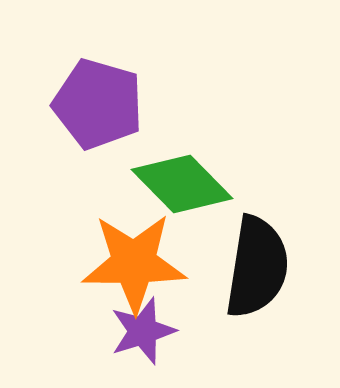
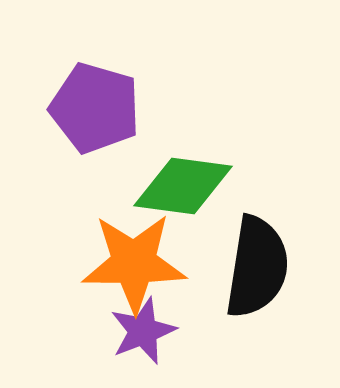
purple pentagon: moved 3 px left, 4 px down
green diamond: moved 1 px right, 2 px down; rotated 38 degrees counterclockwise
purple star: rotated 4 degrees counterclockwise
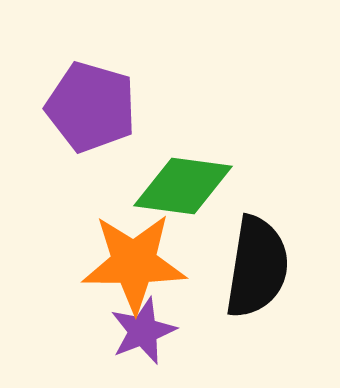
purple pentagon: moved 4 px left, 1 px up
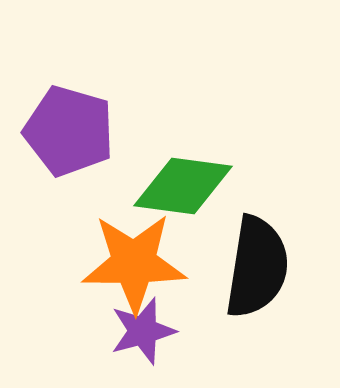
purple pentagon: moved 22 px left, 24 px down
purple star: rotated 6 degrees clockwise
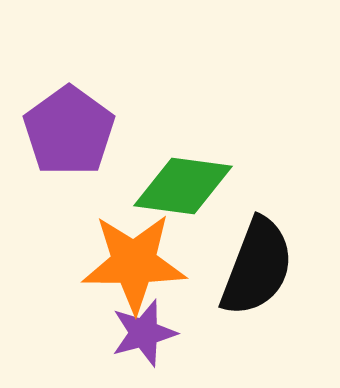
purple pentagon: rotated 20 degrees clockwise
black semicircle: rotated 12 degrees clockwise
purple star: moved 1 px right, 2 px down
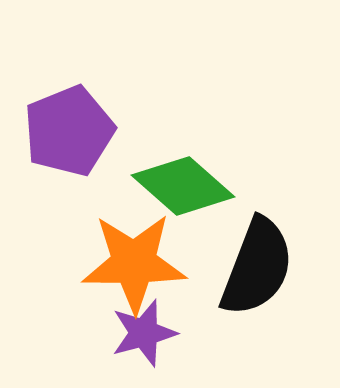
purple pentagon: rotated 14 degrees clockwise
green diamond: rotated 34 degrees clockwise
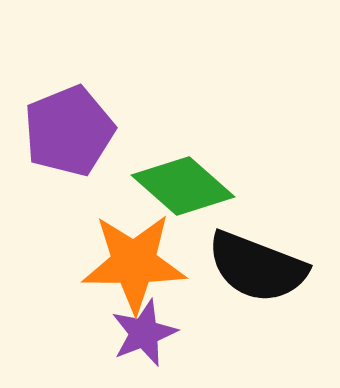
black semicircle: rotated 90 degrees clockwise
purple star: rotated 6 degrees counterclockwise
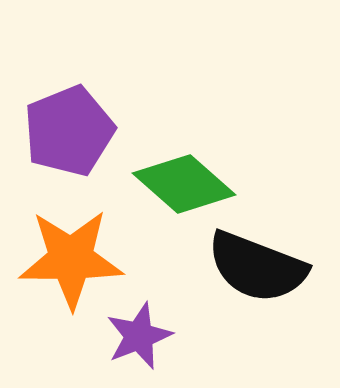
green diamond: moved 1 px right, 2 px up
orange star: moved 63 px left, 4 px up
purple star: moved 5 px left, 3 px down
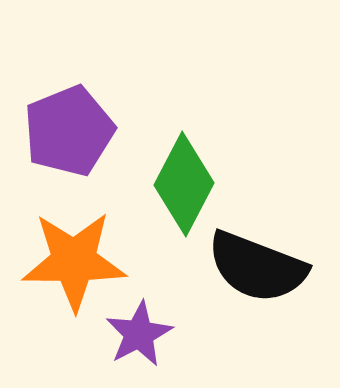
green diamond: rotated 76 degrees clockwise
orange star: moved 3 px right, 2 px down
purple star: moved 2 px up; rotated 6 degrees counterclockwise
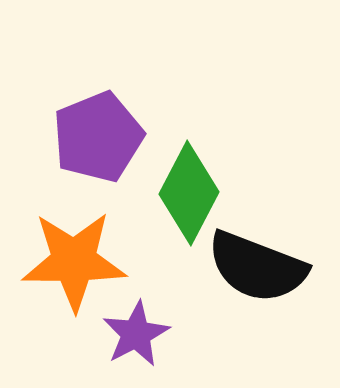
purple pentagon: moved 29 px right, 6 px down
green diamond: moved 5 px right, 9 px down
purple star: moved 3 px left
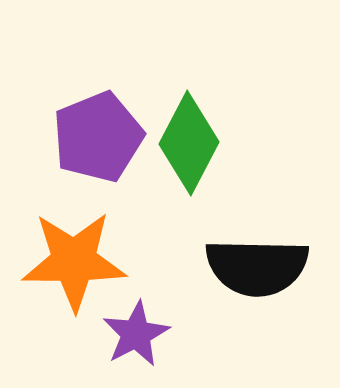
green diamond: moved 50 px up
black semicircle: rotated 20 degrees counterclockwise
